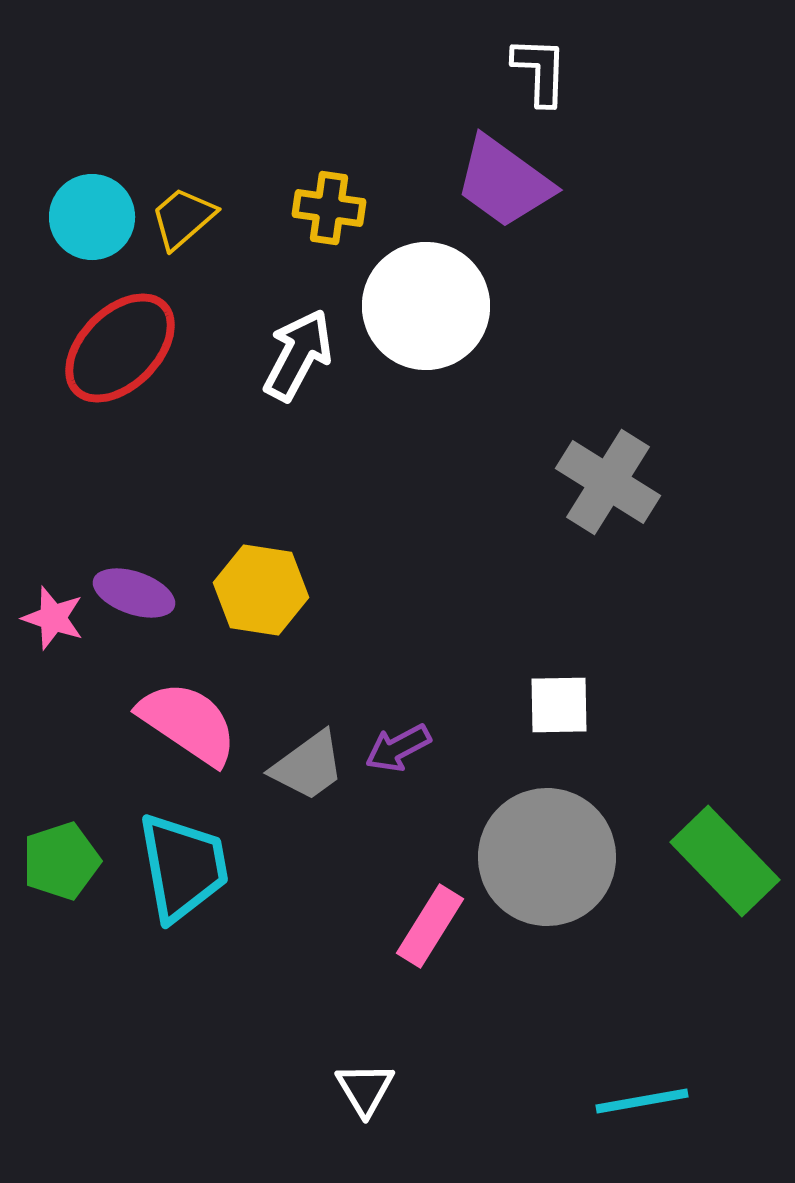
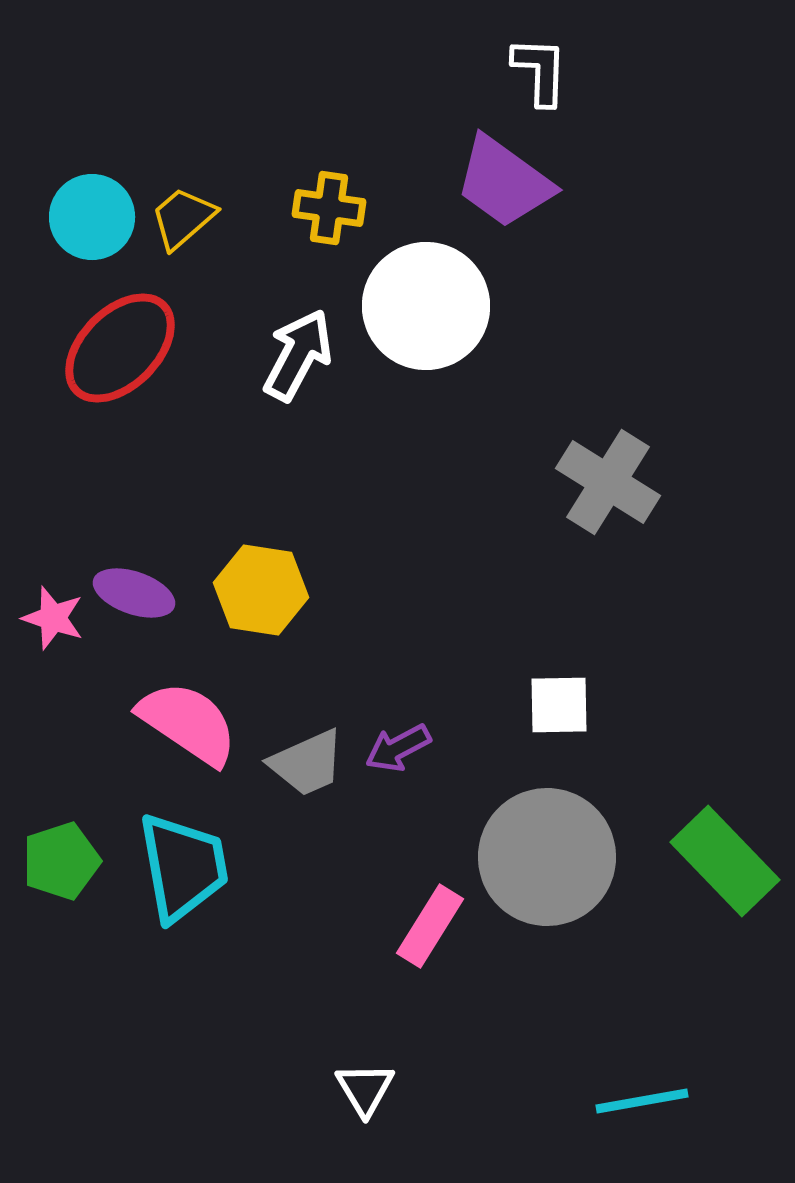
gray trapezoid: moved 1 px left, 3 px up; rotated 12 degrees clockwise
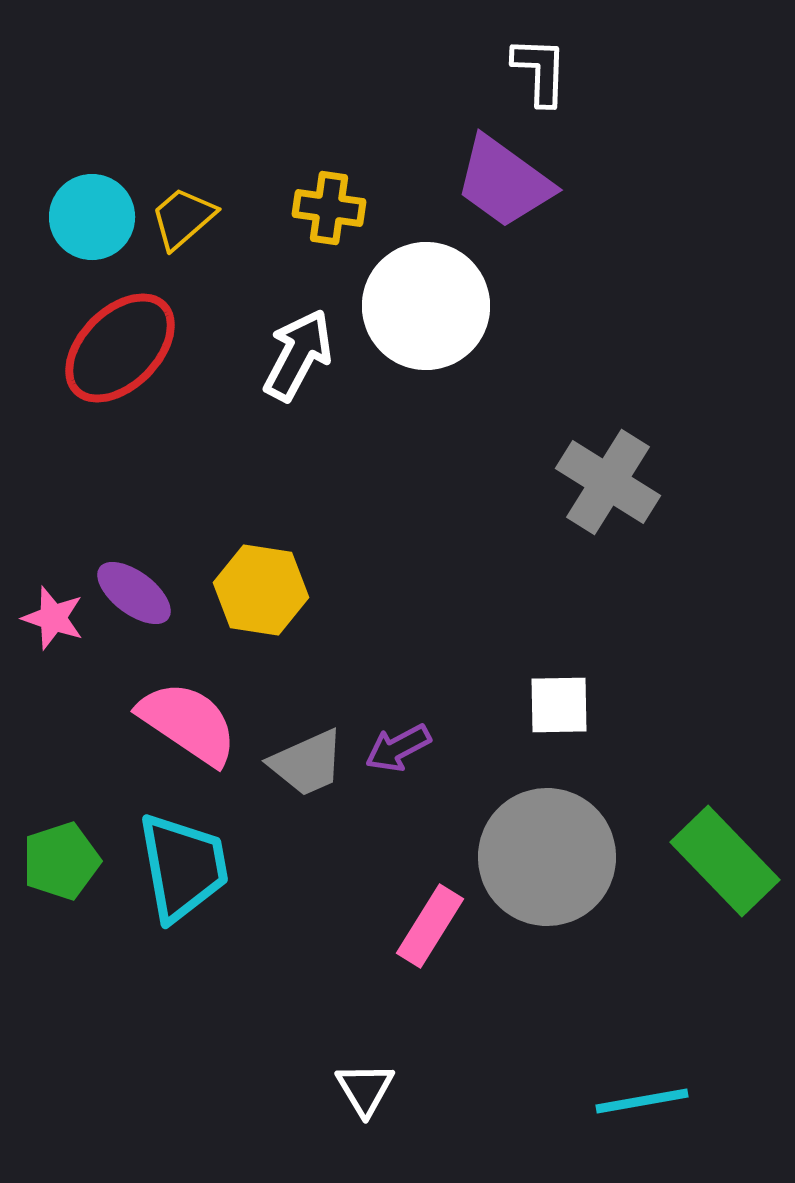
purple ellipse: rotated 18 degrees clockwise
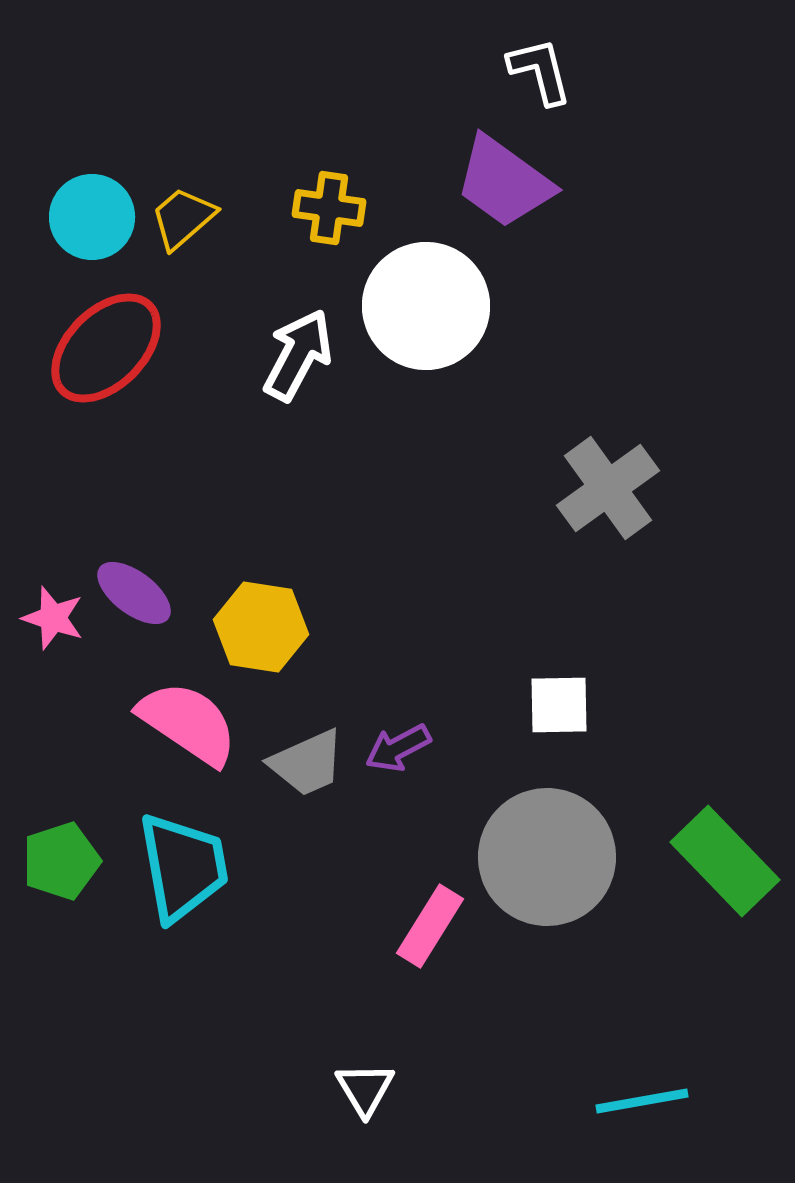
white L-shape: rotated 16 degrees counterclockwise
red ellipse: moved 14 px left
gray cross: moved 6 px down; rotated 22 degrees clockwise
yellow hexagon: moved 37 px down
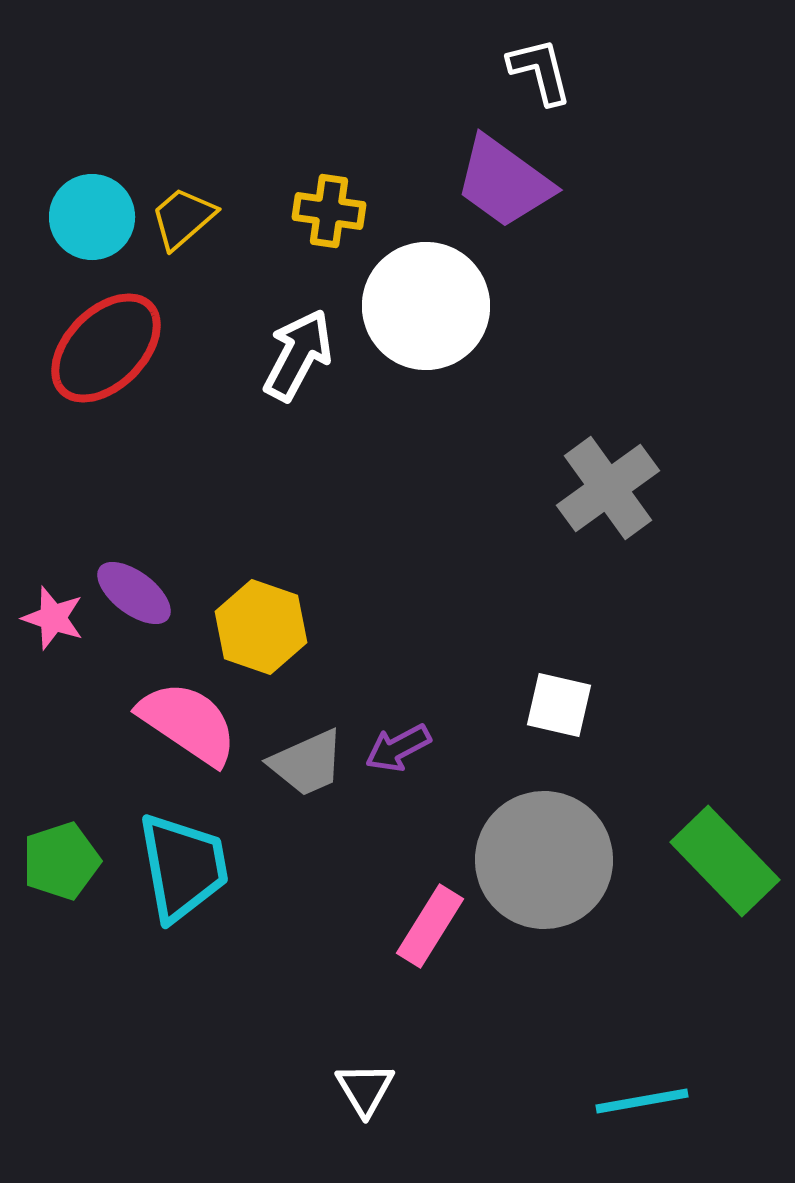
yellow cross: moved 3 px down
yellow hexagon: rotated 10 degrees clockwise
white square: rotated 14 degrees clockwise
gray circle: moved 3 px left, 3 px down
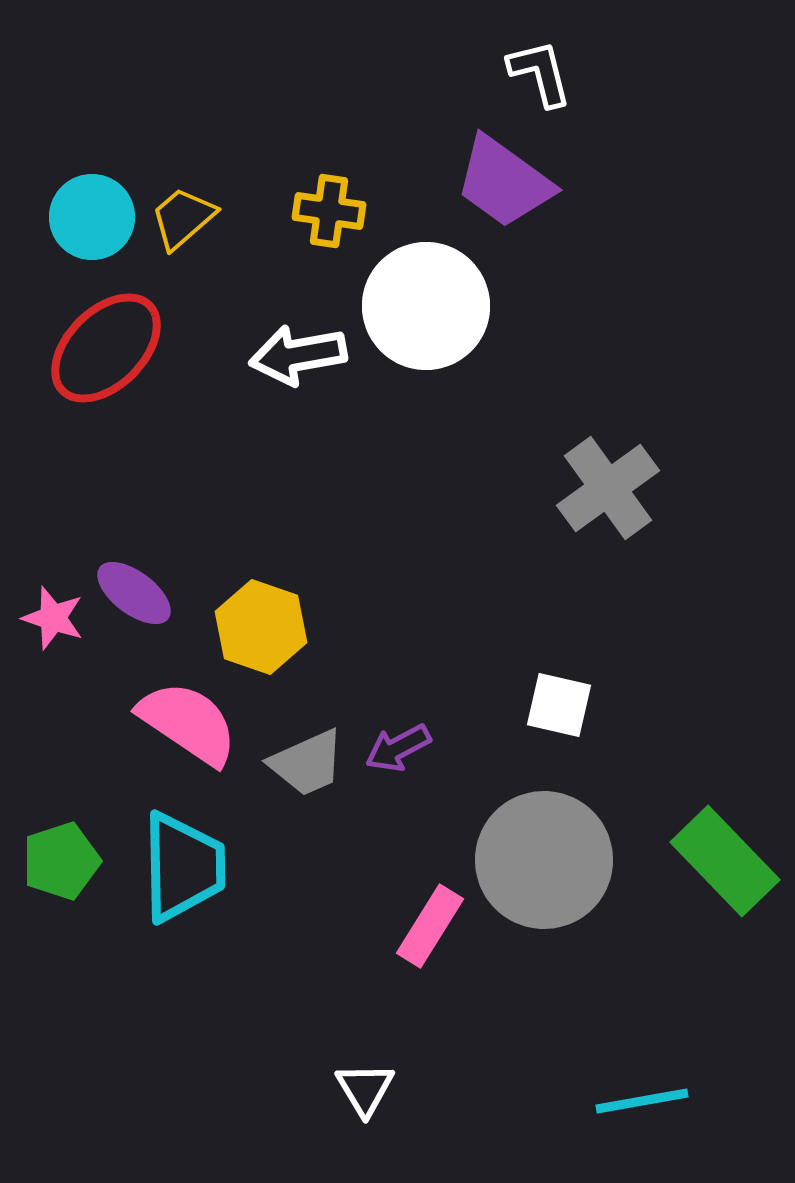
white L-shape: moved 2 px down
white arrow: rotated 128 degrees counterclockwise
cyan trapezoid: rotated 9 degrees clockwise
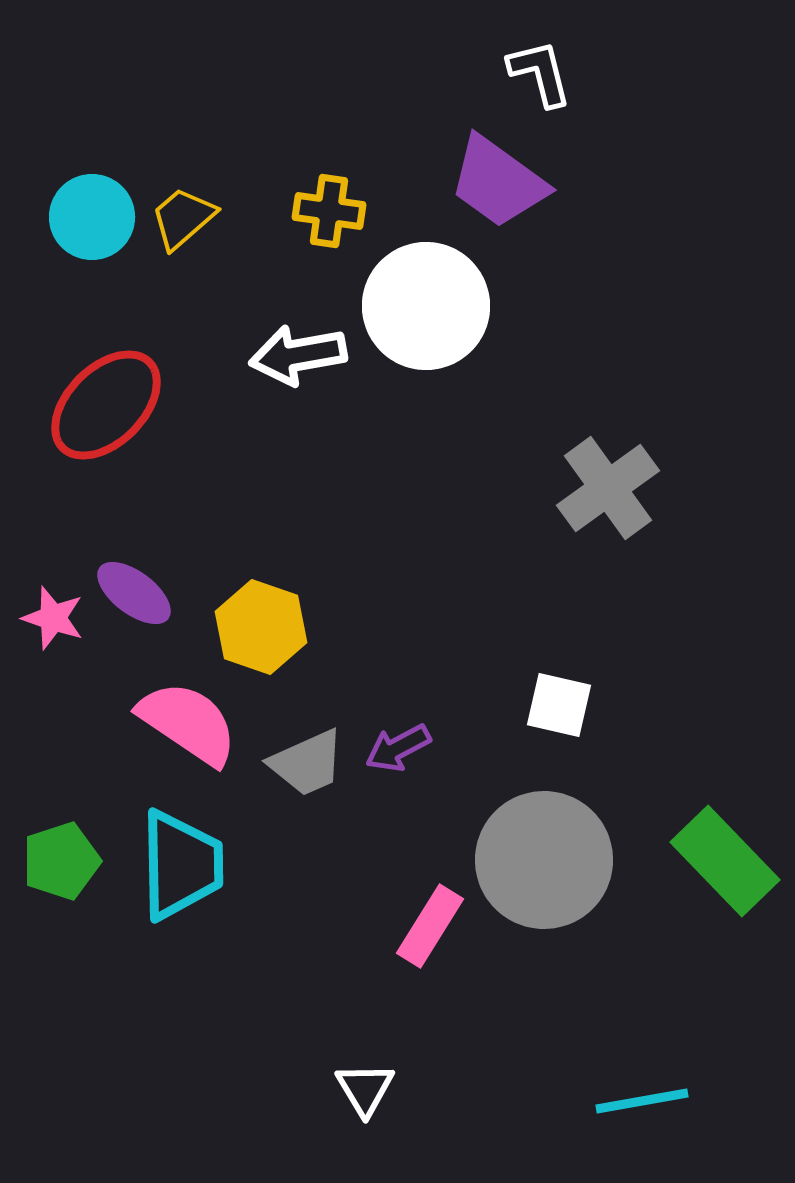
purple trapezoid: moved 6 px left
red ellipse: moved 57 px down
cyan trapezoid: moved 2 px left, 2 px up
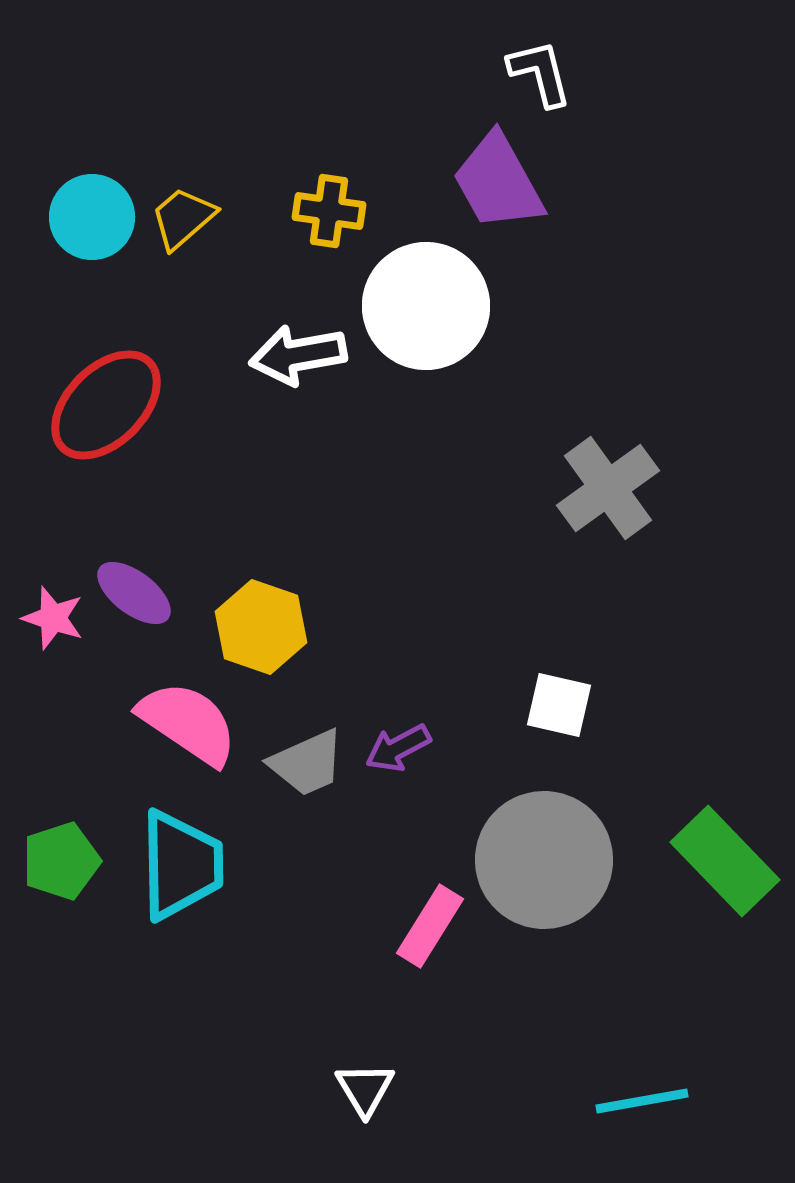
purple trapezoid: rotated 25 degrees clockwise
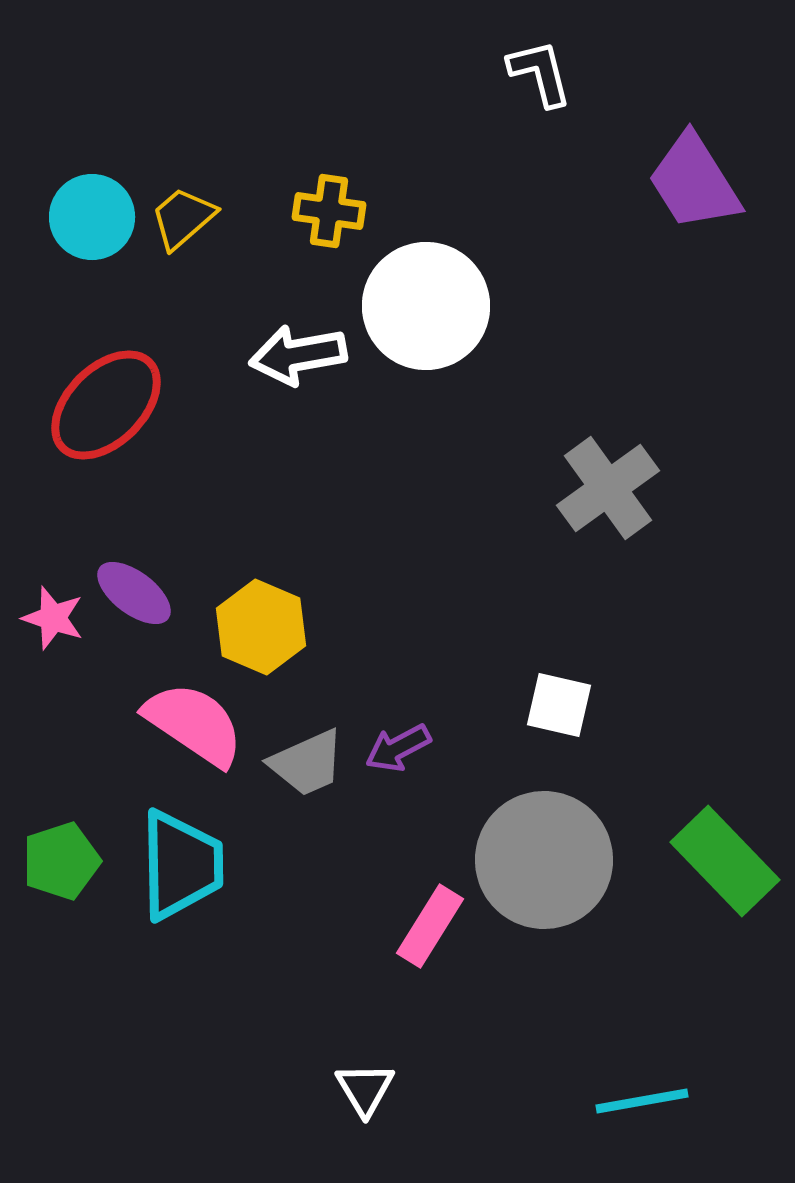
purple trapezoid: moved 196 px right; rotated 3 degrees counterclockwise
yellow hexagon: rotated 4 degrees clockwise
pink semicircle: moved 6 px right, 1 px down
